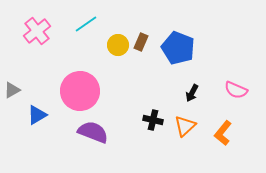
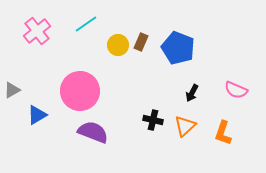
orange L-shape: rotated 20 degrees counterclockwise
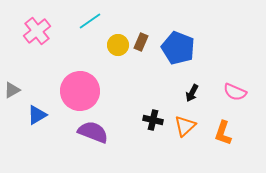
cyan line: moved 4 px right, 3 px up
pink semicircle: moved 1 px left, 2 px down
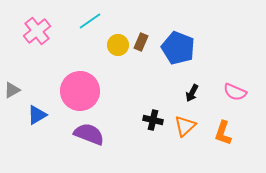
purple semicircle: moved 4 px left, 2 px down
